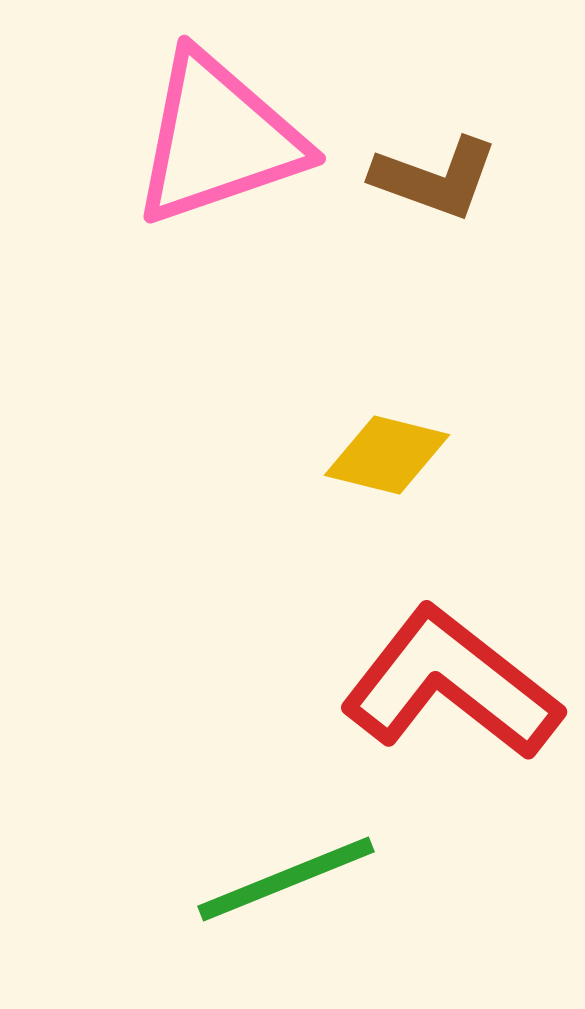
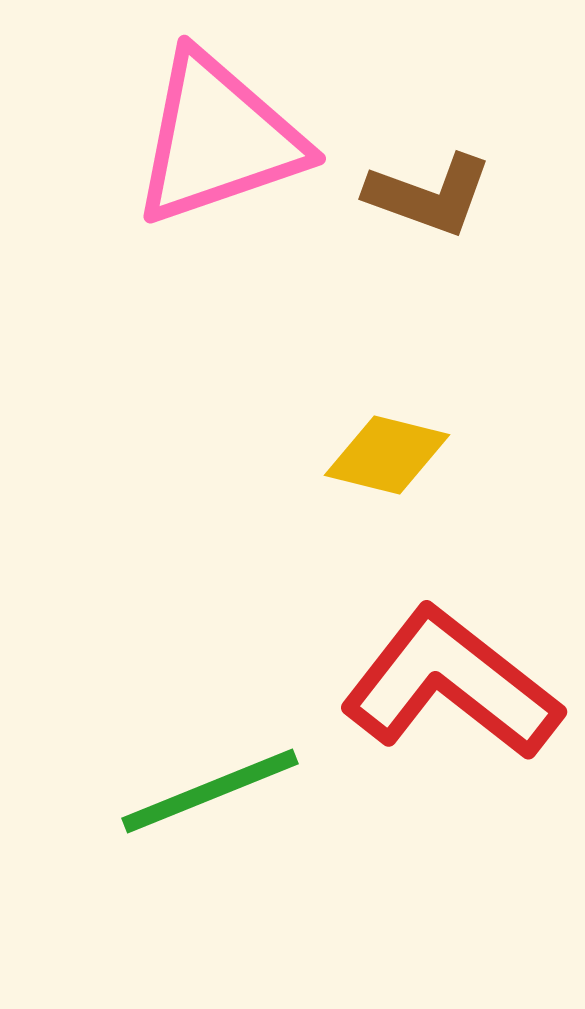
brown L-shape: moved 6 px left, 17 px down
green line: moved 76 px left, 88 px up
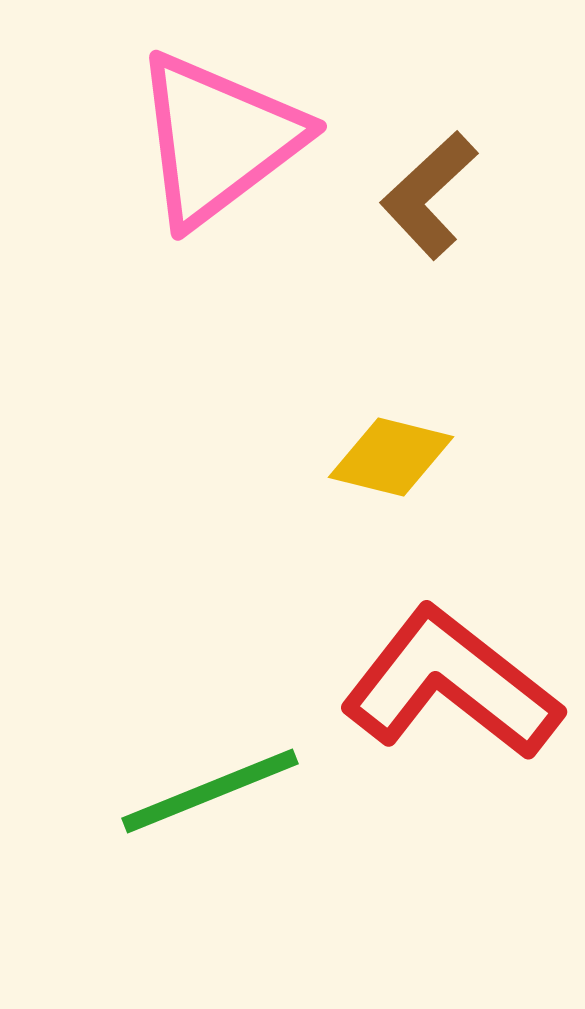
pink triangle: rotated 18 degrees counterclockwise
brown L-shape: rotated 117 degrees clockwise
yellow diamond: moved 4 px right, 2 px down
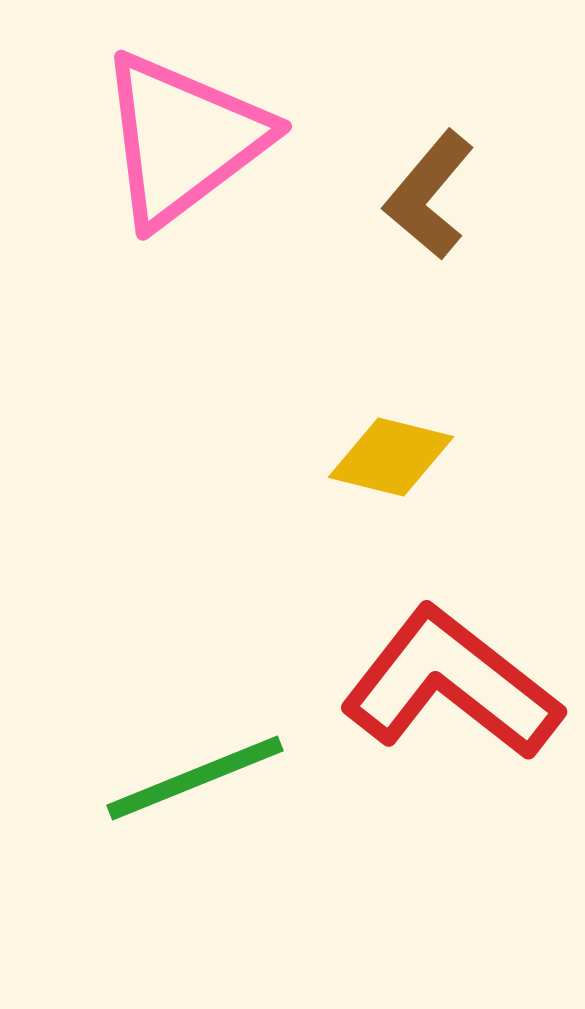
pink triangle: moved 35 px left
brown L-shape: rotated 7 degrees counterclockwise
green line: moved 15 px left, 13 px up
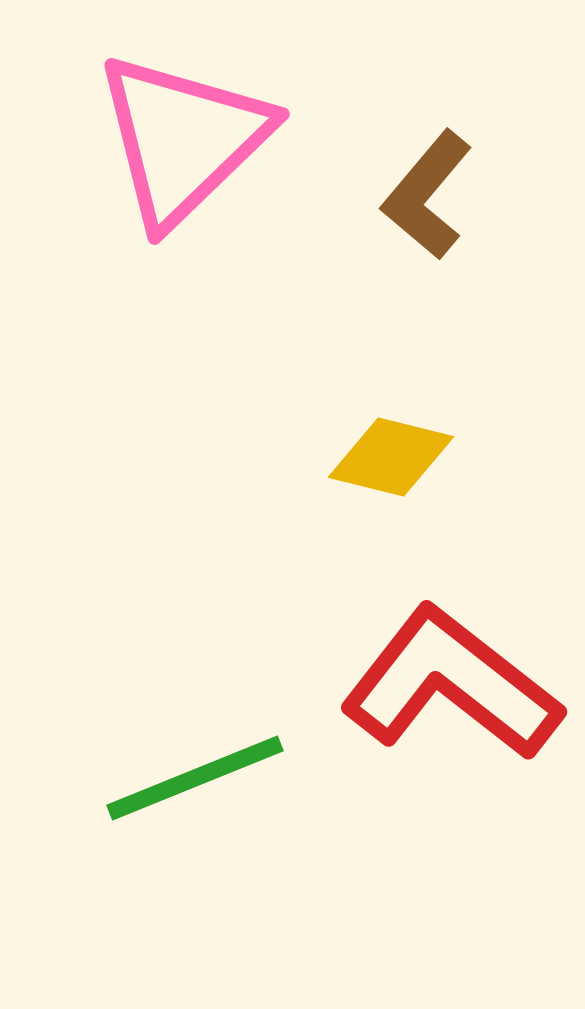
pink triangle: rotated 7 degrees counterclockwise
brown L-shape: moved 2 px left
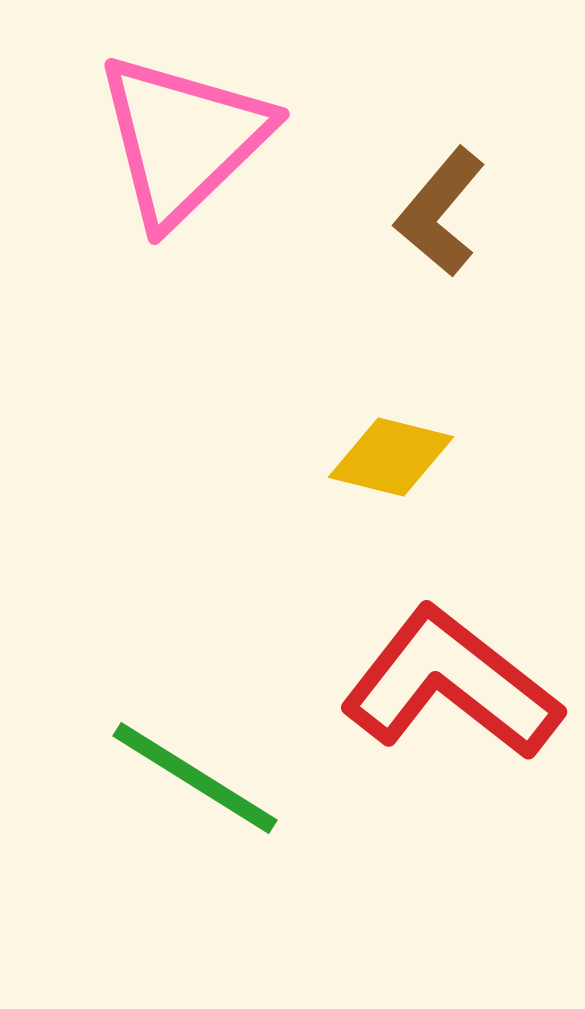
brown L-shape: moved 13 px right, 17 px down
green line: rotated 54 degrees clockwise
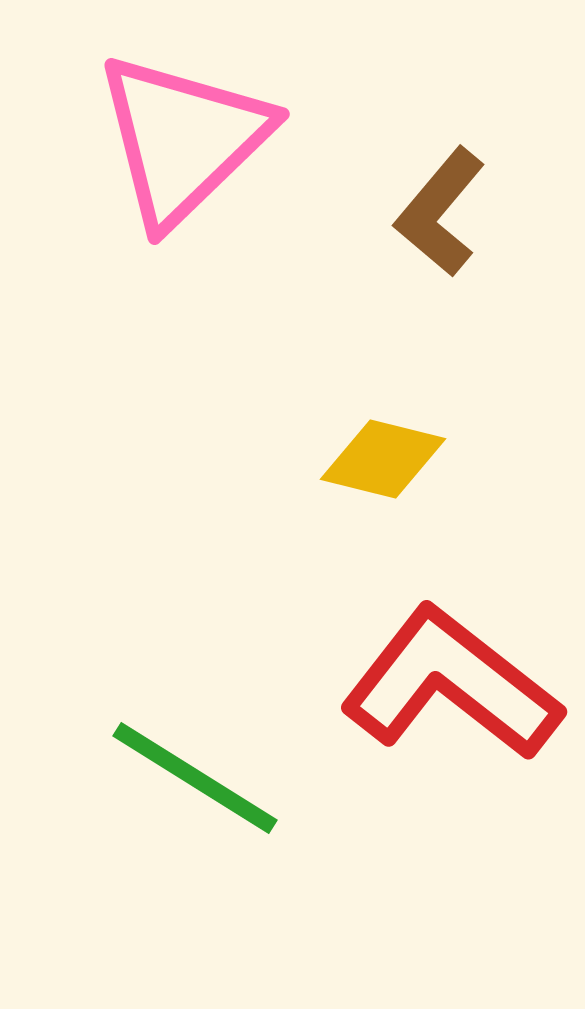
yellow diamond: moved 8 px left, 2 px down
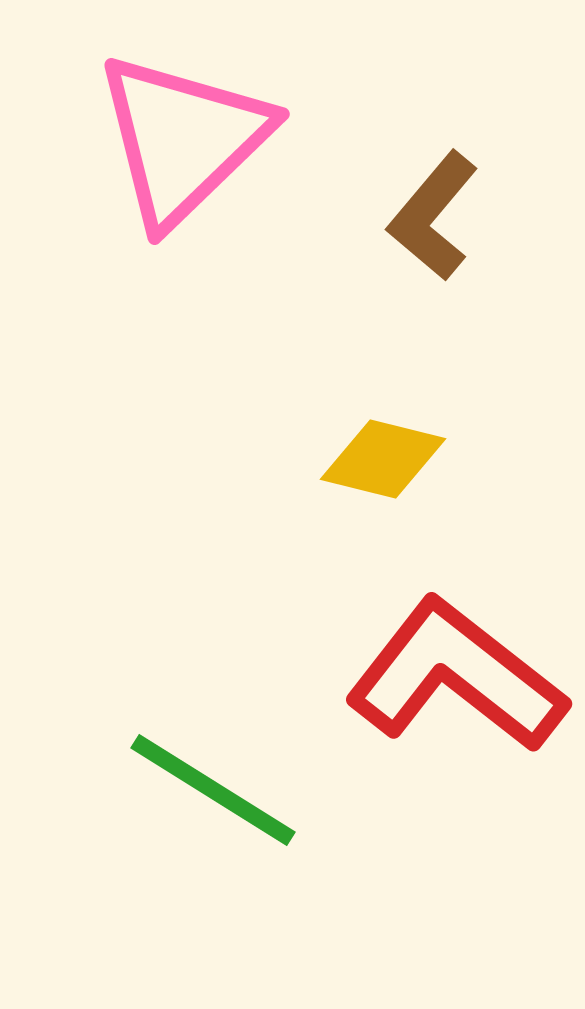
brown L-shape: moved 7 px left, 4 px down
red L-shape: moved 5 px right, 8 px up
green line: moved 18 px right, 12 px down
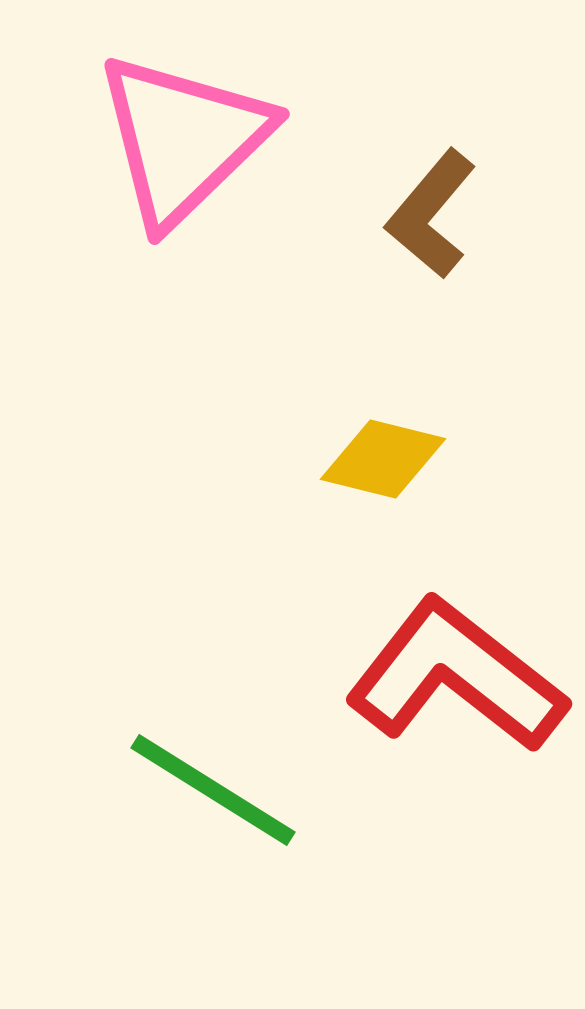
brown L-shape: moved 2 px left, 2 px up
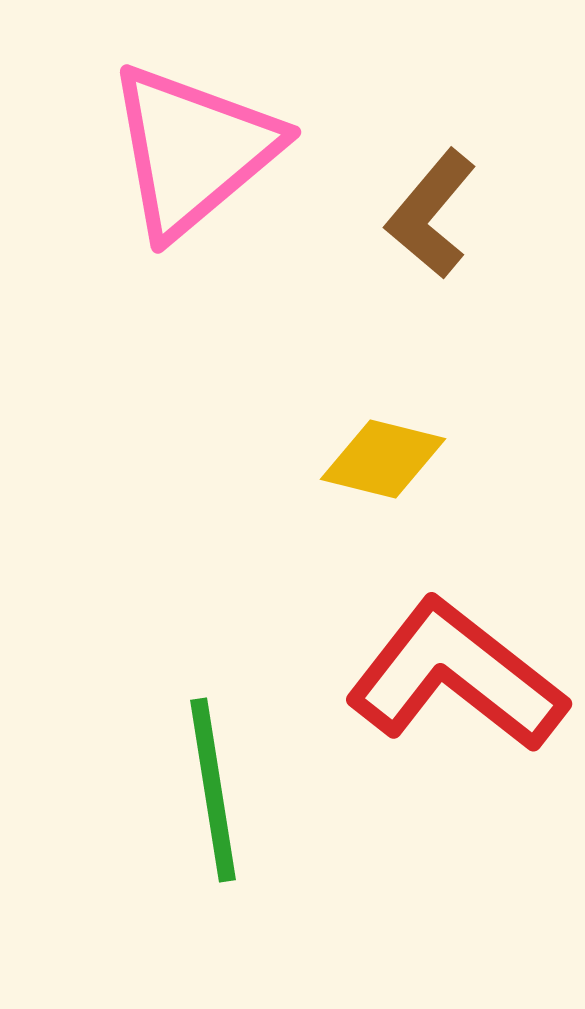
pink triangle: moved 10 px right, 11 px down; rotated 4 degrees clockwise
green line: rotated 49 degrees clockwise
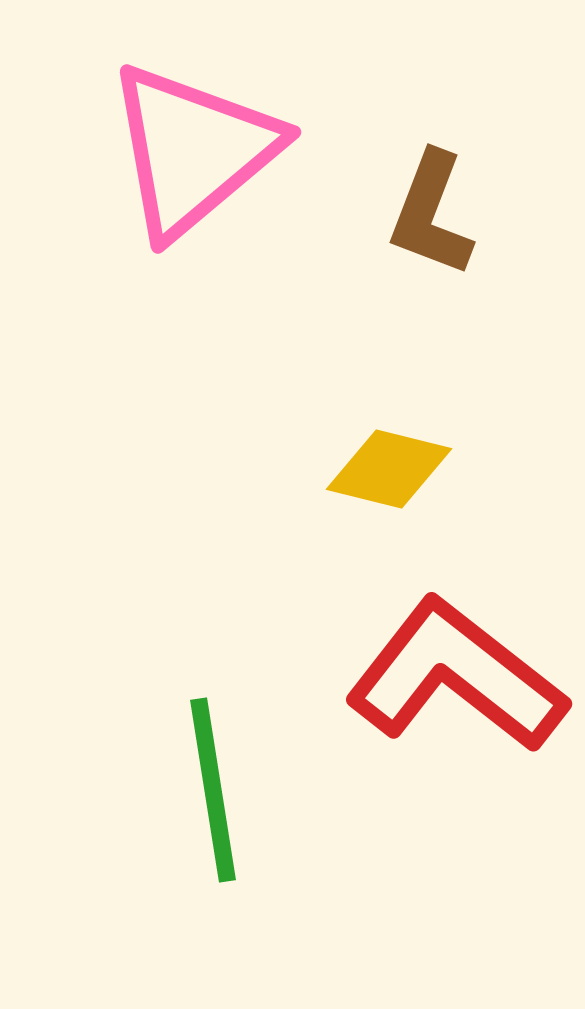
brown L-shape: rotated 19 degrees counterclockwise
yellow diamond: moved 6 px right, 10 px down
